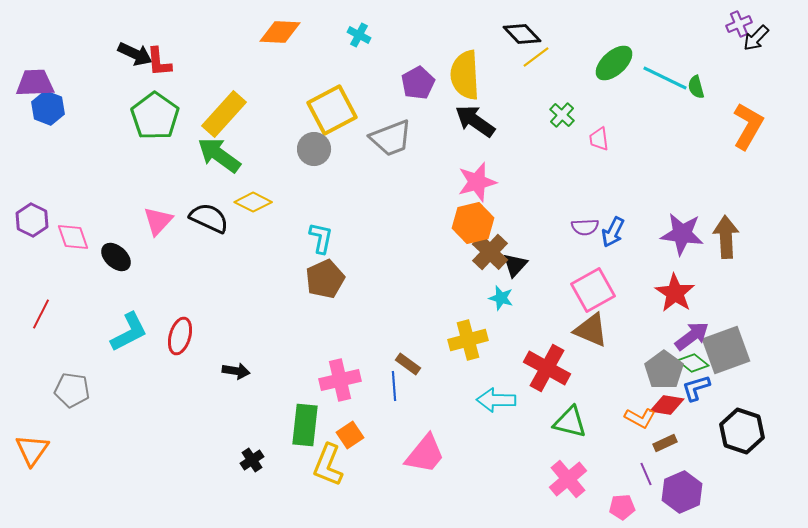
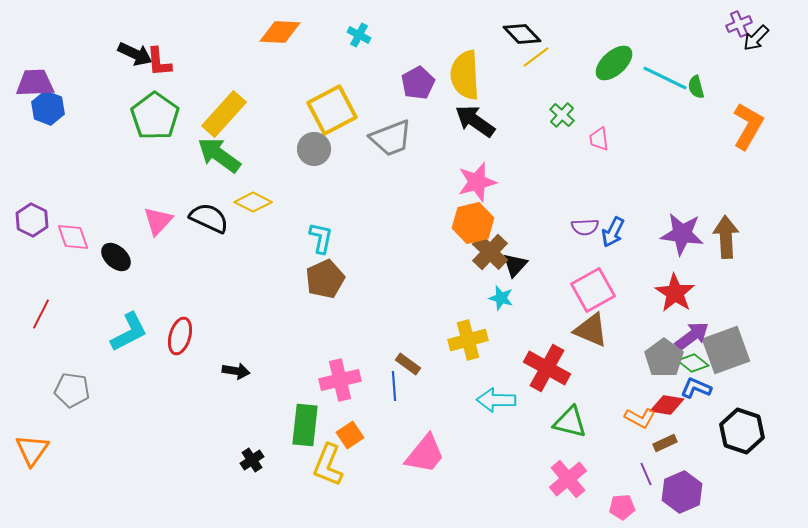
gray pentagon at (664, 370): moved 12 px up
blue L-shape at (696, 388): rotated 40 degrees clockwise
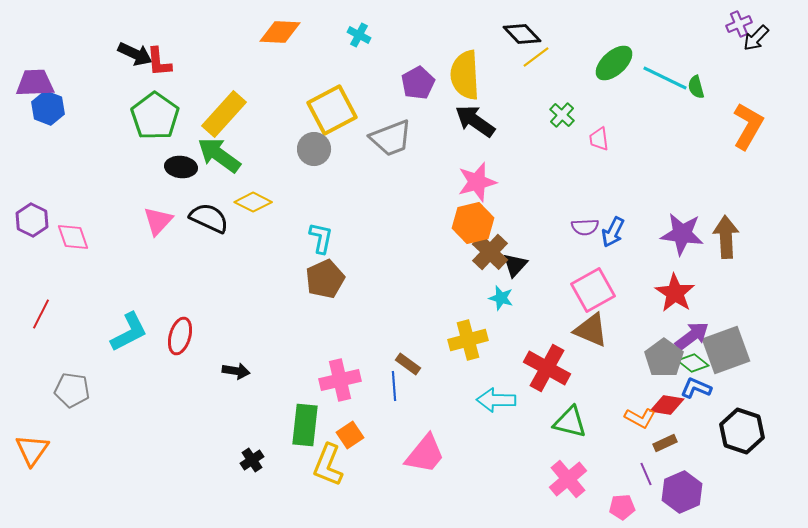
black ellipse at (116, 257): moved 65 px right, 90 px up; rotated 36 degrees counterclockwise
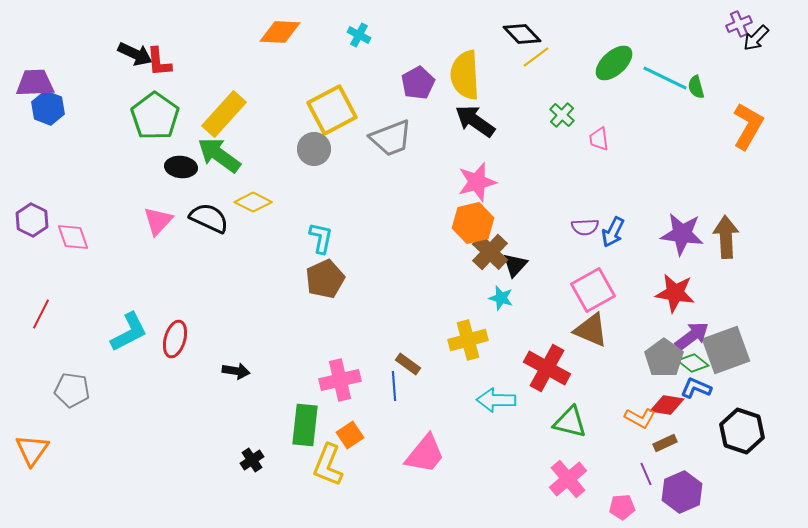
red star at (675, 293): rotated 24 degrees counterclockwise
red ellipse at (180, 336): moved 5 px left, 3 px down
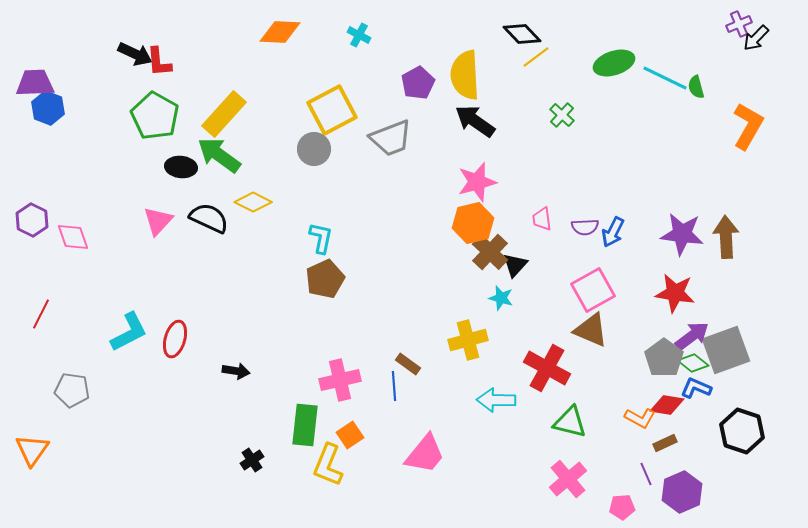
green ellipse at (614, 63): rotated 24 degrees clockwise
green pentagon at (155, 116): rotated 6 degrees counterclockwise
pink trapezoid at (599, 139): moved 57 px left, 80 px down
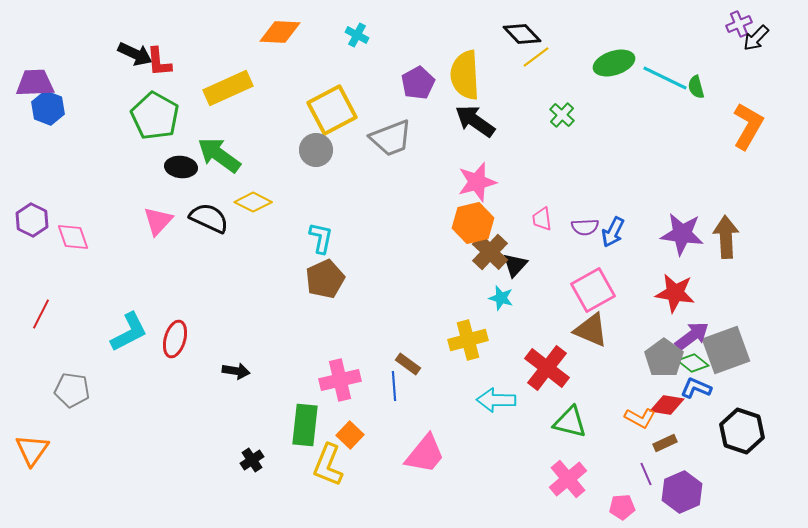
cyan cross at (359, 35): moved 2 px left
yellow rectangle at (224, 114): moved 4 px right, 26 px up; rotated 24 degrees clockwise
gray circle at (314, 149): moved 2 px right, 1 px down
red cross at (547, 368): rotated 9 degrees clockwise
orange square at (350, 435): rotated 12 degrees counterclockwise
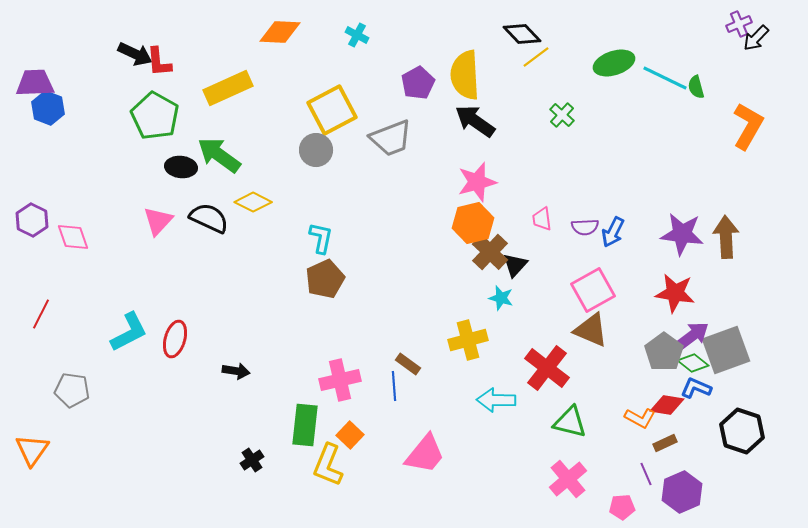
gray pentagon at (664, 358): moved 6 px up
